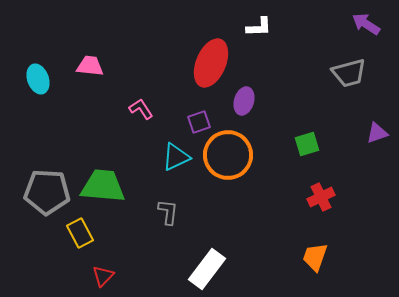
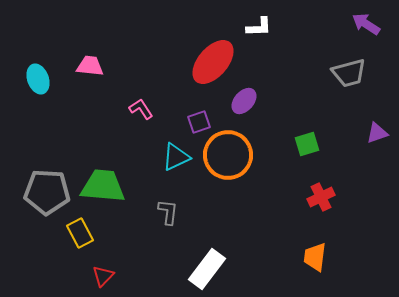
red ellipse: moved 2 px right, 1 px up; rotated 18 degrees clockwise
purple ellipse: rotated 24 degrees clockwise
orange trapezoid: rotated 12 degrees counterclockwise
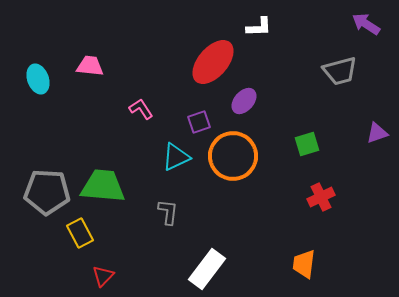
gray trapezoid: moved 9 px left, 2 px up
orange circle: moved 5 px right, 1 px down
orange trapezoid: moved 11 px left, 7 px down
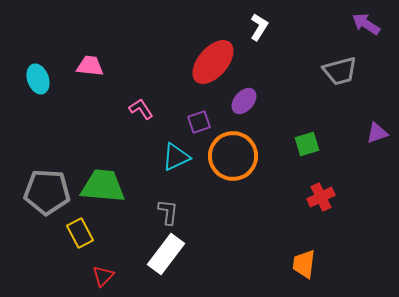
white L-shape: rotated 56 degrees counterclockwise
white rectangle: moved 41 px left, 15 px up
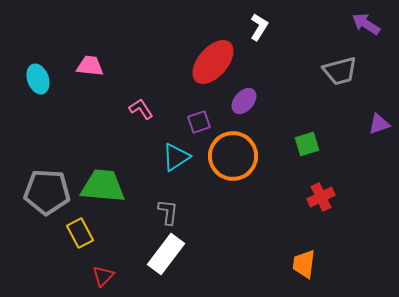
purple triangle: moved 2 px right, 9 px up
cyan triangle: rotated 8 degrees counterclockwise
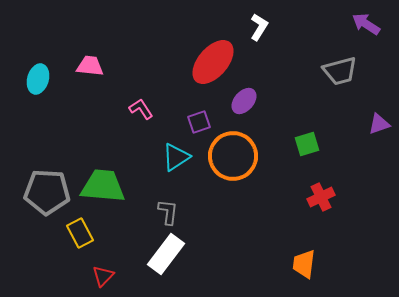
cyan ellipse: rotated 36 degrees clockwise
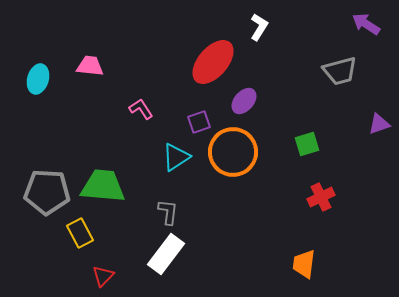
orange circle: moved 4 px up
